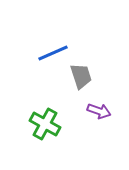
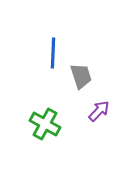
blue line: rotated 64 degrees counterclockwise
purple arrow: rotated 65 degrees counterclockwise
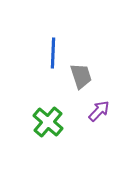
green cross: moved 3 px right, 2 px up; rotated 12 degrees clockwise
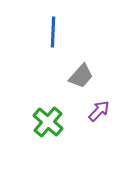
blue line: moved 21 px up
gray trapezoid: rotated 60 degrees clockwise
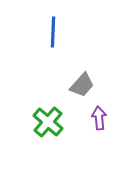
gray trapezoid: moved 1 px right, 9 px down
purple arrow: moved 7 px down; rotated 50 degrees counterclockwise
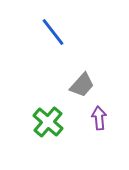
blue line: rotated 40 degrees counterclockwise
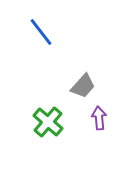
blue line: moved 12 px left
gray trapezoid: moved 1 px right, 1 px down
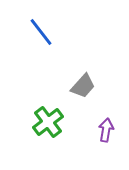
purple arrow: moved 7 px right, 12 px down; rotated 15 degrees clockwise
green cross: rotated 12 degrees clockwise
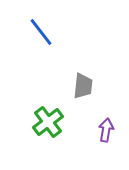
gray trapezoid: rotated 36 degrees counterclockwise
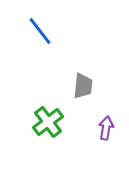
blue line: moved 1 px left, 1 px up
purple arrow: moved 2 px up
